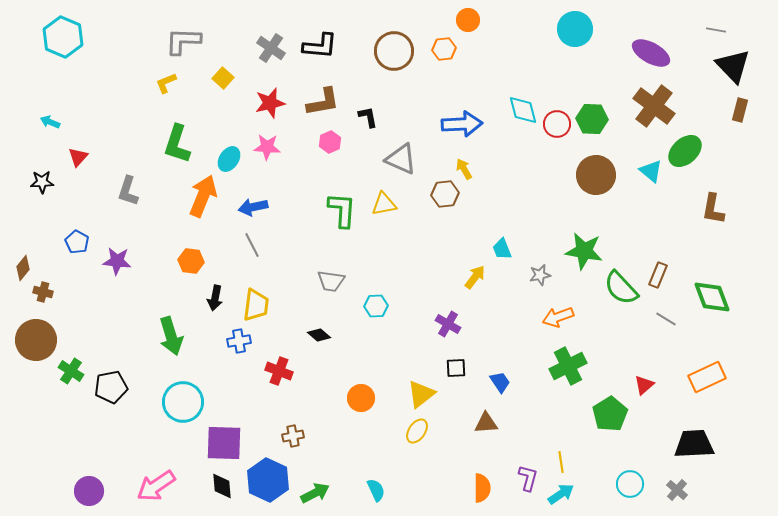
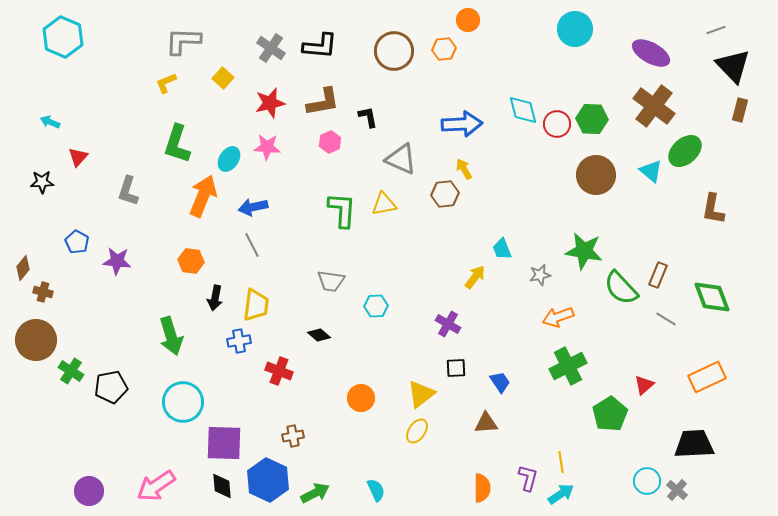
gray line at (716, 30): rotated 30 degrees counterclockwise
cyan circle at (630, 484): moved 17 px right, 3 px up
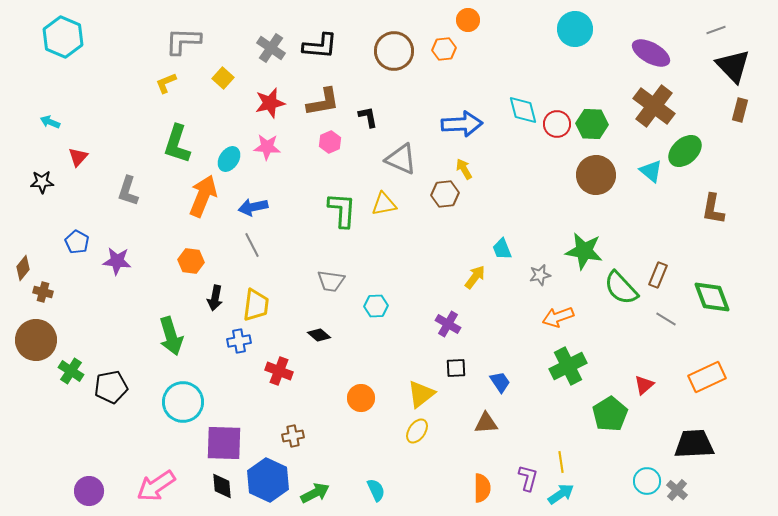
green hexagon at (592, 119): moved 5 px down
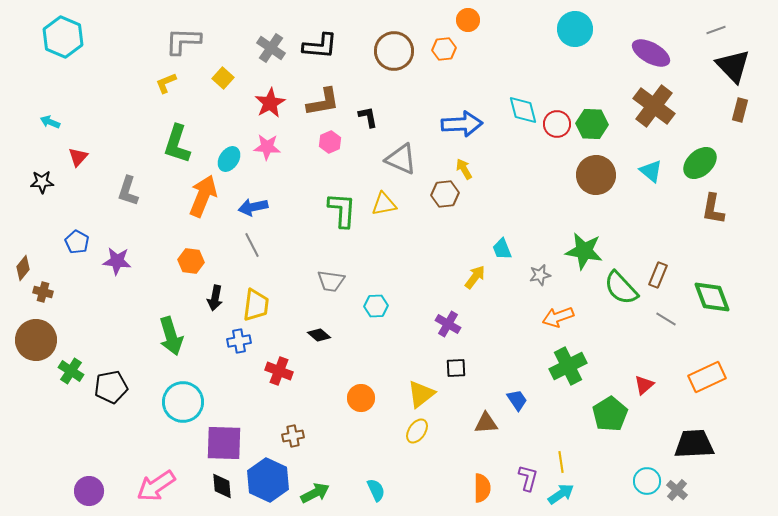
red star at (270, 103): rotated 16 degrees counterclockwise
green ellipse at (685, 151): moved 15 px right, 12 px down
blue trapezoid at (500, 382): moved 17 px right, 18 px down
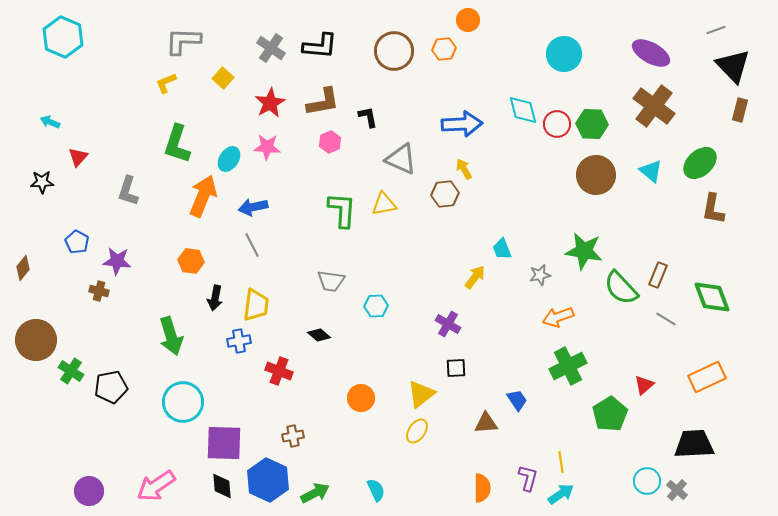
cyan circle at (575, 29): moved 11 px left, 25 px down
brown cross at (43, 292): moved 56 px right, 1 px up
